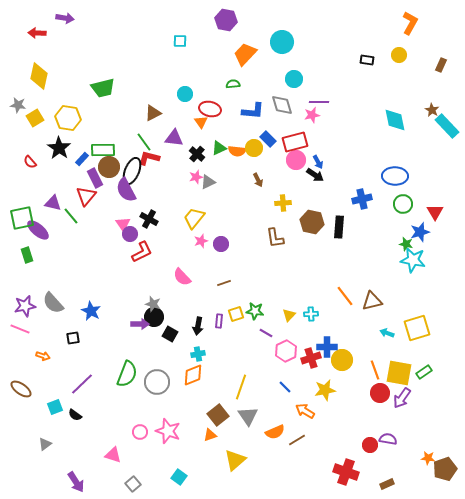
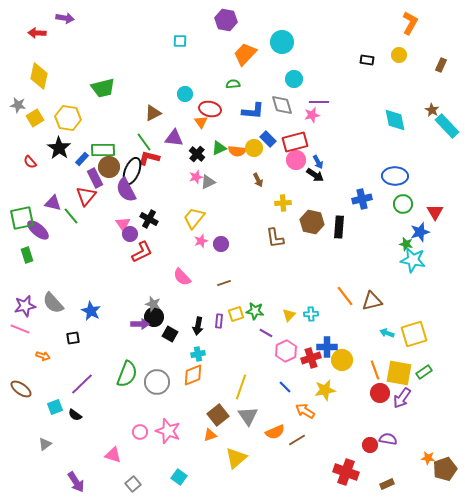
yellow square at (417, 328): moved 3 px left, 6 px down
yellow triangle at (235, 460): moved 1 px right, 2 px up
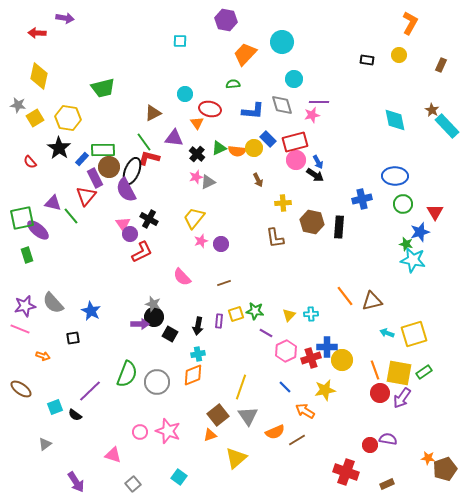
orange triangle at (201, 122): moved 4 px left, 1 px down
purple line at (82, 384): moved 8 px right, 7 px down
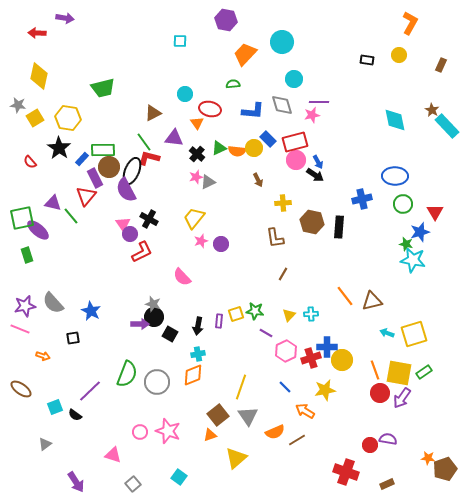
brown line at (224, 283): moved 59 px right, 9 px up; rotated 40 degrees counterclockwise
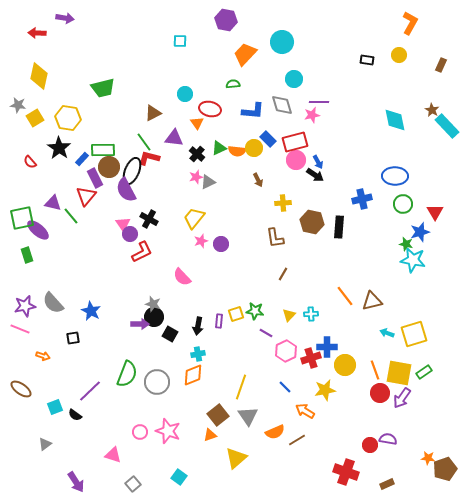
yellow circle at (342, 360): moved 3 px right, 5 px down
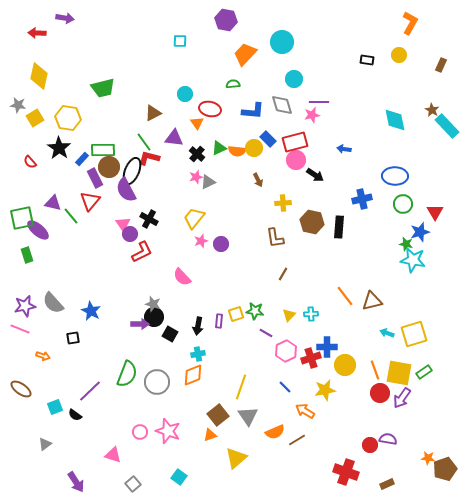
blue arrow at (318, 162): moved 26 px right, 13 px up; rotated 128 degrees clockwise
red triangle at (86, 196): moved 4 px right, 5 px down
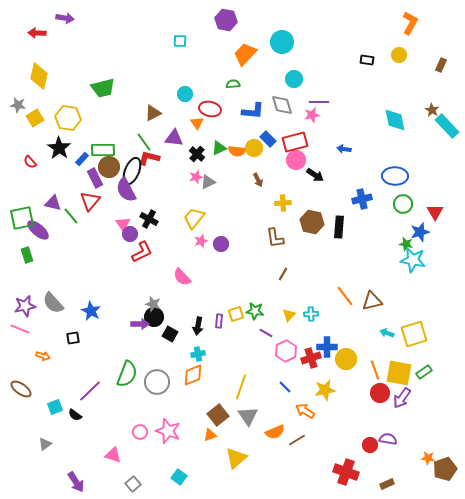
yellow circle at (345, 365): moved 1 px right, 6 px up
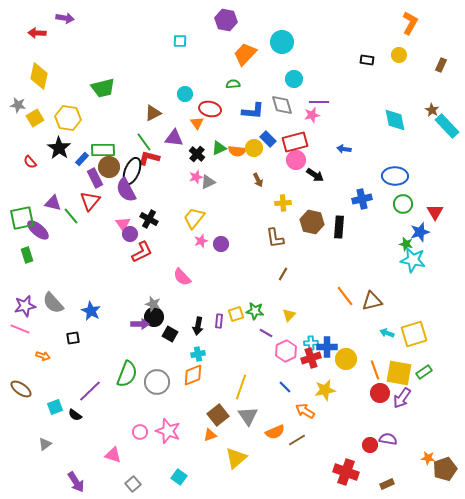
cyan cross at (311, 314): moved 29 px down
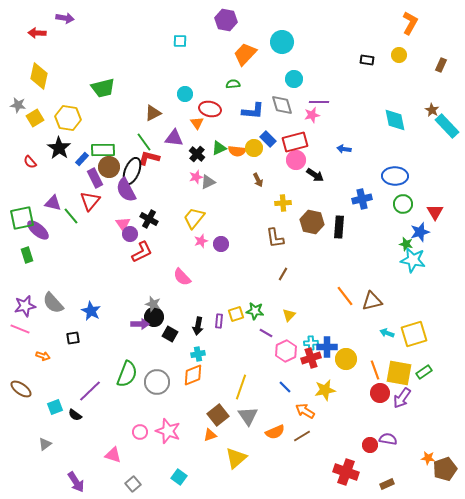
brown line at (297, 440): moved 5 px right, 4 px up
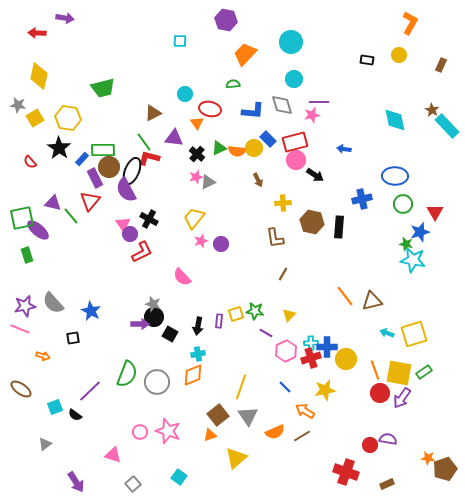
cyan circle at (282, 42): moved 9 px right
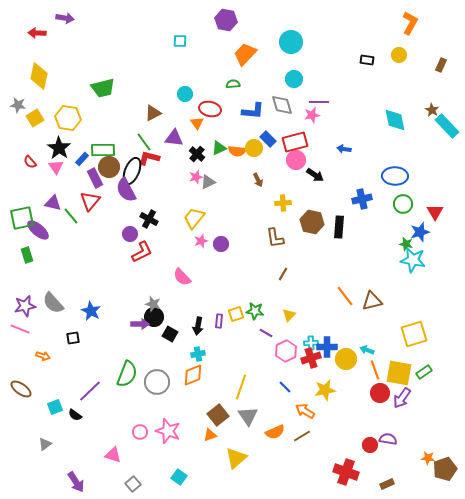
pink triangle at (123, 224): moved 67 px left, 57 px up
cyan arrow at (387, 333): moved 20 px left, 17 px down
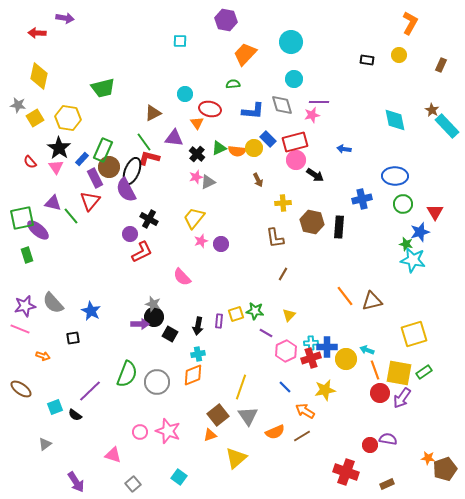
green rectangle at (103, 150): rotated 65 degrees counterclockwise
